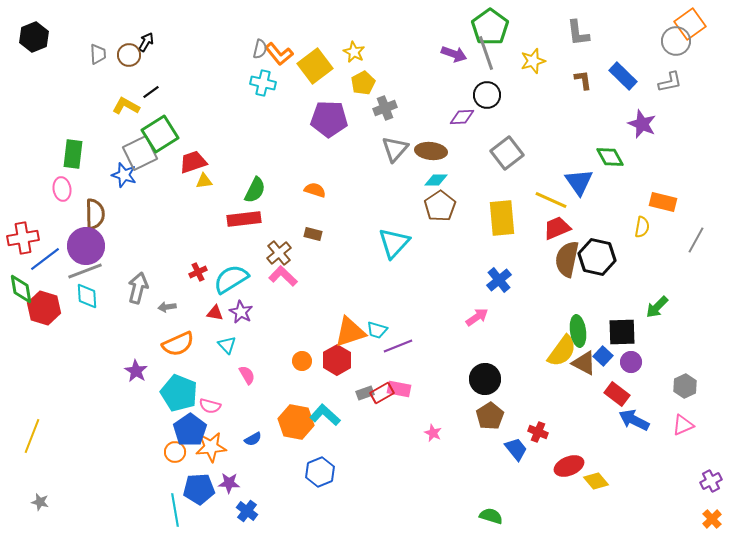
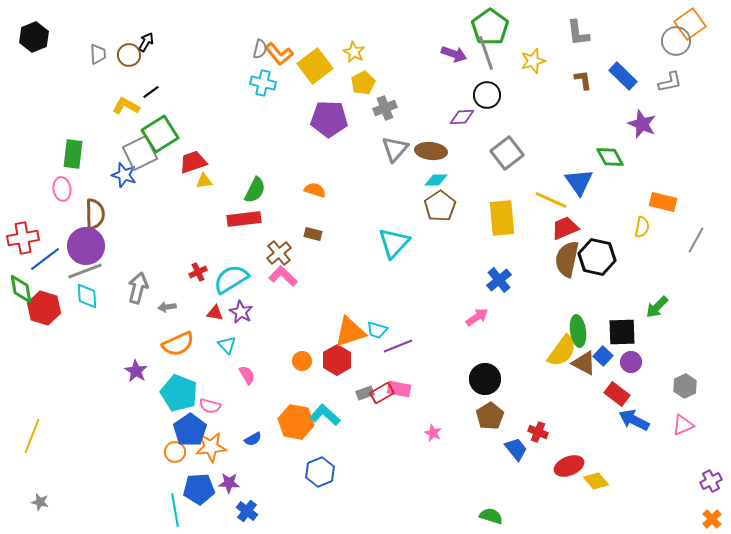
red trapezoid at (557, 228): moved 8 px right
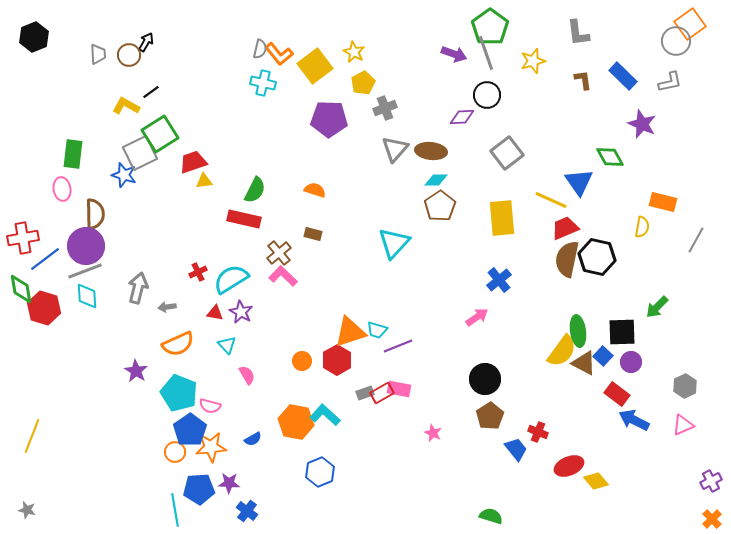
red rectangle at (244, 219): rotated 20 degrees clockwise
gray star at (40, 502): moved 13 px left, 8 px down
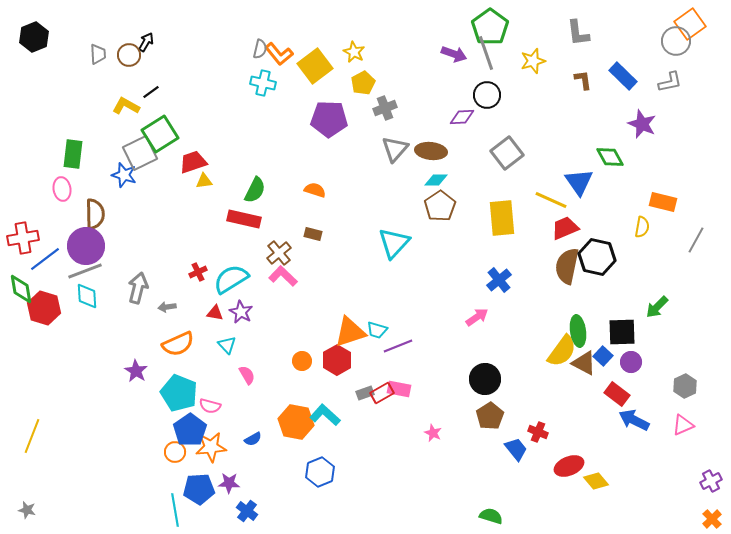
brown semicircle at (567, 259): moved 7 px down
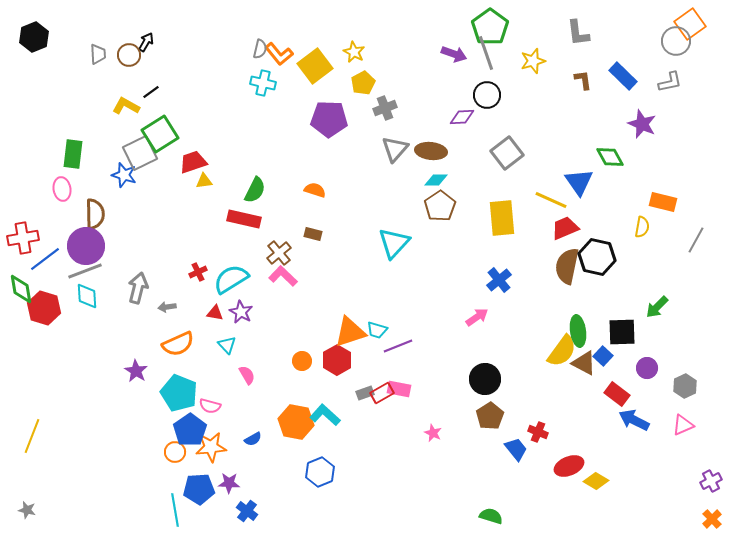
purple circle at (631, 362): moved 16 px right, 6 px down
yellow diamond at (596, 481): rotated 20 degrees counterclockwise
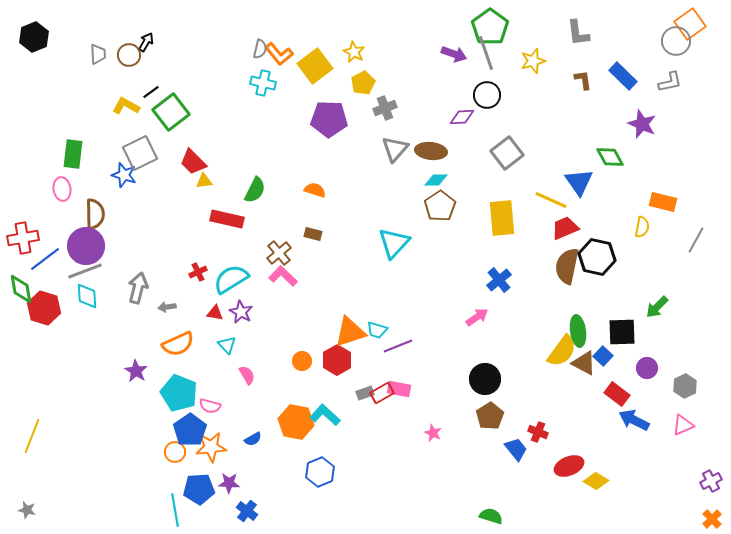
green square at (160, 134): moved 11 px right, 22 px up; rotated 6 degrees counterclockwise
red trapezoid at (193, 162): rotated 116 degrees counterclockwise
red rectangle at (244, 219): moved 17 px left
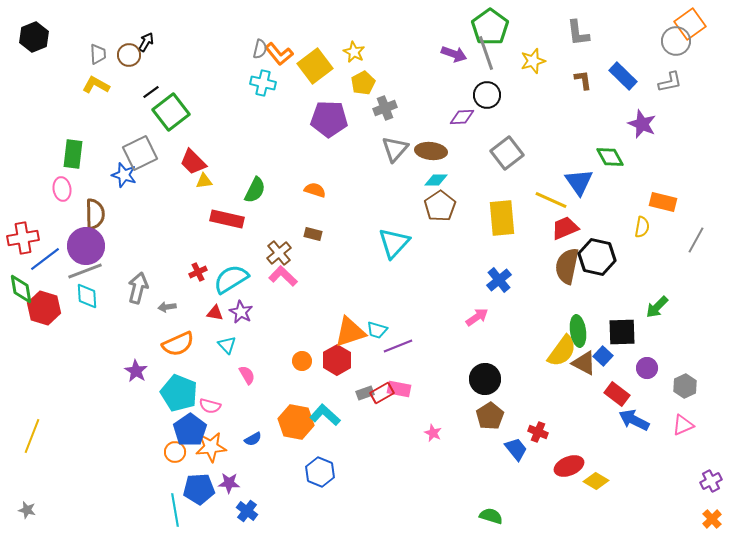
yellow L-shape at (126, 106): moved 30 px left, 21 px up
blue hexagon at (320, 472): rotated 16 degrees counterclockwise
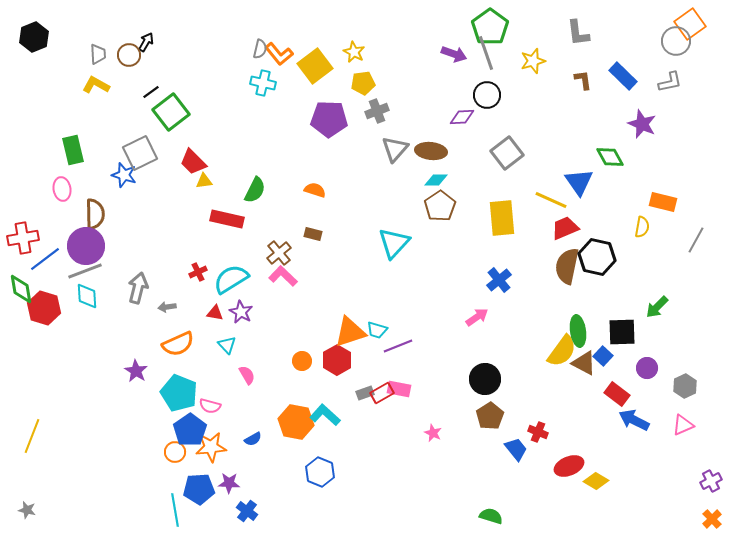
yellow pentagon at (363, 83): rotated 20 degrees clockwise
gray cross at (385, 108): moved 8 px left, 3 px down
green rectangle at (73, 154): moved 4 px up; rotated 20 degrees counterclockwise
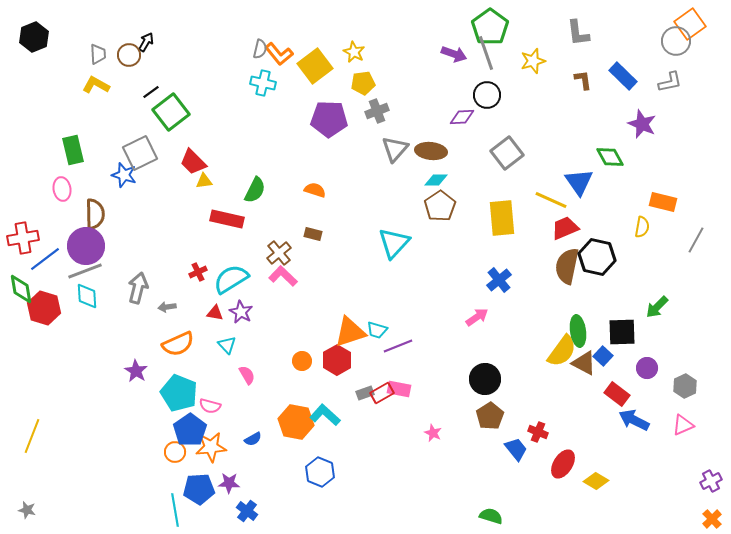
red ellipse at (569, 466): moved 6 px left, 2 px up; rotated 36 degrees counterclockwise
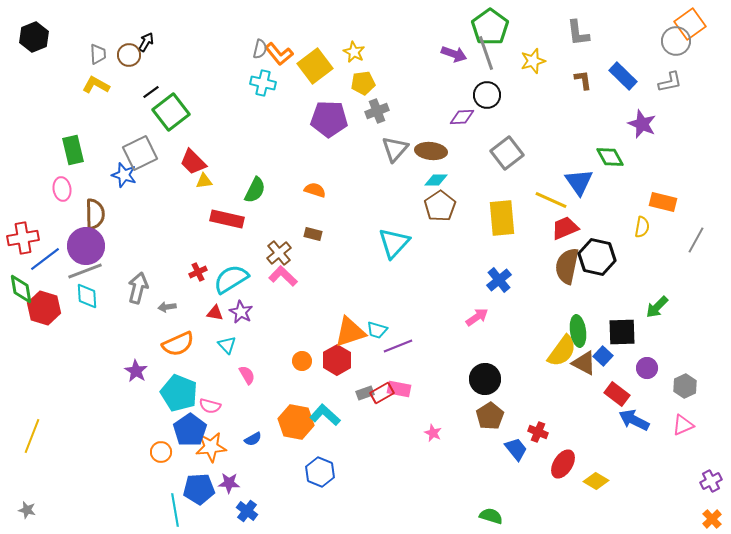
orange circle at (175, 452): moved 14 px left
